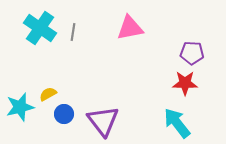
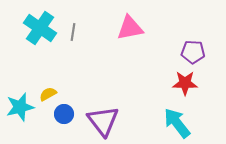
purple pentagon: moved 1 px right, 1 px up
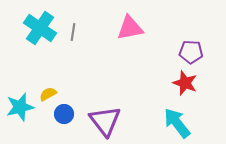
purple pentagon: moved 2 px left
red star: rotated 20 degrees clockwise
purple triangle: moved 2 px right
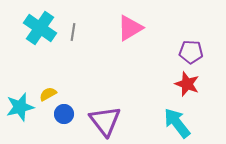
pink triangle: rotated 20 degrees counterclockwise
red star: moved 2 px right, 1 px down
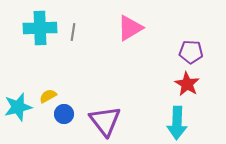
cyan cross: rotated 36 degrees counterclockwise
red star: rotated 10 degrees clockwise
yellow semicircle: moved 2 px down
cyan star: moved 2 px left
cyan arrow: rotated 140 degrees counterclockwise
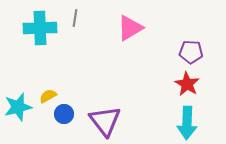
gray line: moved 2 px right, 14 px up
cyan arrow: moved 10 px right
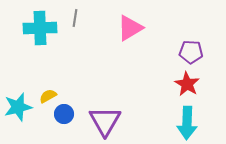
purple triangle: rotated 8 degrees clockwise
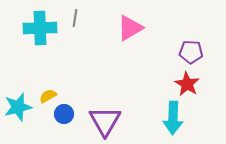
cyan arrow: moved 14 px left, 5 px up
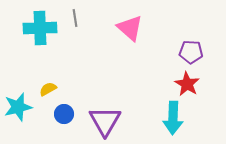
gray line: rotated 18 degrees counterclockwise
pink triangle: rotated 48 degrees counterclockwise
yellow semicircle: moved 7 px up
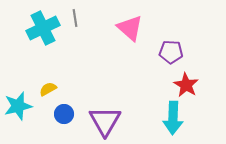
cyan cross: moved 3 px right; rotated 24 degrees counterclockwise
purple pentagon: moved 20 px left
red star: moved 1 px left, 1 px down
cyan star: moved 1 px up
